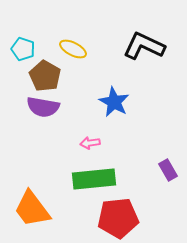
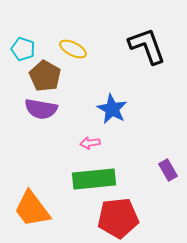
black L-shape: moved 3 px right; rotated 45 degrees clockwise
blue star: moved 2 px left, 7 px down
purple semicircle: moved 2 px left, 2 px down
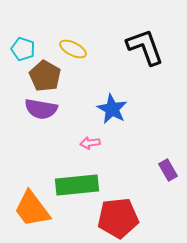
black L-shape: moved 2 px left, 1 px down
green rectangle: moved 17 px left, 6 px down
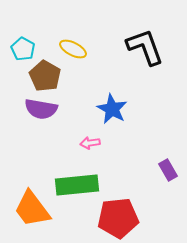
cyan pentagon: rotated 10 degrees clockwise
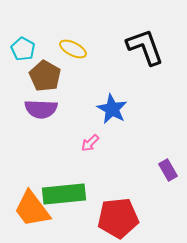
purple semicircle: rotated 8 degrees counterclockwise
pink arrow: rotated 36 degrees counterclockwise
green rectangle: moved 13 px left, 9 px down
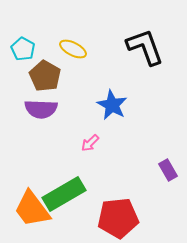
blue star: moved 4 px up
green rectangle: rotated 24 degrees counterclockwise
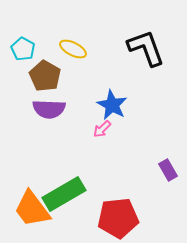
black L-shape: moved 1 px right, 1 px down
purple semicircle: moved 8 px right
pink arrow: moved 12 px right, 14 px up
